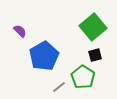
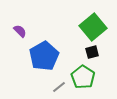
black square: moved 3 px left, 3 px up
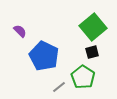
blue pentagon: rotated 16 degrees counterclockwise
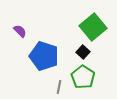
black square: moved 9 px left; rotated 32 degrees counterclockwise
blue pentagon: rotated 8 degrees counterclockwise
gray line: rotated 40 degrees counterclockwise
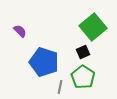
black square: rotated 24 degrees clockwise
blue pentagon: moved 6 px down
gray line: moved 1 px right
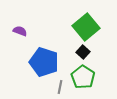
green square: moved 7 px left
purple semicircle: rotated 24 degrees counterclockwise
black square: rotated 24 degrees counterclockwise
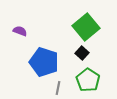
black square: moved 1 px left, 1 px down
green pentagon: moved 5 px right, 3 px down
gray line: moved 2 px left, 1 px down
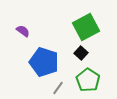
green square: rotated 12 degrees clockwise
purple semicircle: moved 3 px right; rotated 16 degrees clockwise
black square: moved 1 px left
gray line: rotated 24 degrees clockwise
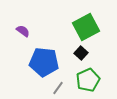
blue pentagon: rotated 12 degrees counterclockwise
green pentagon: rotated 15 degrees clockwise
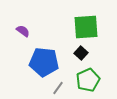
green square: rotated 24 degrees clockwise
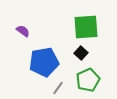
blue pentagon: rotated 16 degrees counterclockwise
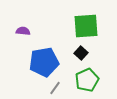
green square: moved 1 px up
purple semicircle: rotated 32 degrees counterclockwise
green pentagon: moved 1 px left
gray line: moved 3 px left
